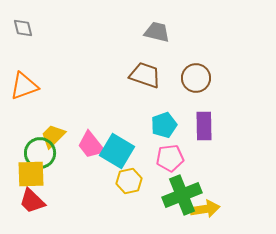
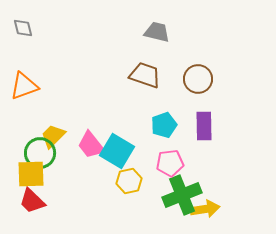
brown circle: moved 2 px right, 1 px down
pink pentagon: moved 5 px down
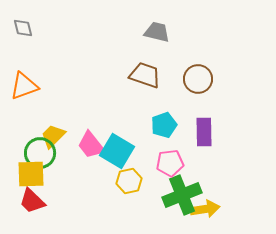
purple rectangle: moved 6 px down
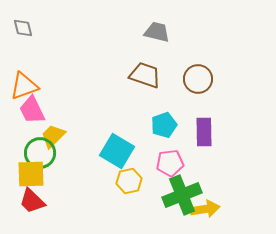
pink trapezoid: moved 59 px left, 35 px up; rotated 12 degrees clockwise
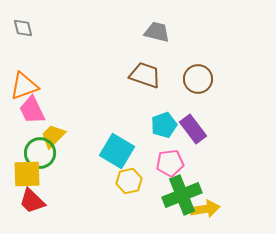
purple rectangle: moved 11 px left, 3 px up; rotated 36 degrees counterclockwise
yellow square: moved 4 px left
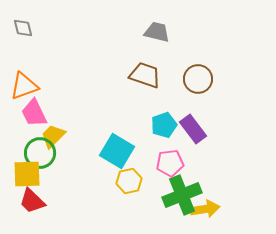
pink trapezoid: moved 2 px right, 3 px down
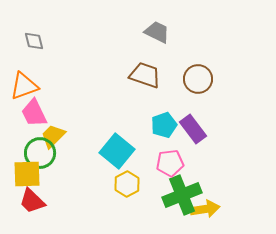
gray diamond: moved 11 px right, 13 px down
gray trapezoid: rotated 12 degrees clockwise
cyan square: rotated 8 degrees clockwise
yellow hexagon: moved 2 px left, 3 px down; rotated 15 degrees counterclockwise
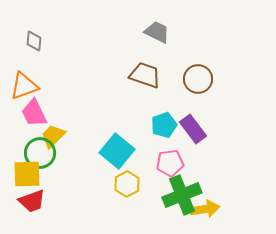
gray diamond: rotated 20 degrees clockwise
red trapezoid: rotated 64 degrees counterclockwise
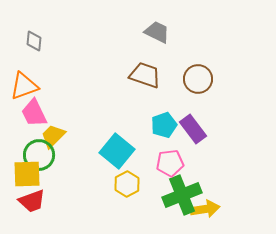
green circle: moved 1 px left, 2 px down
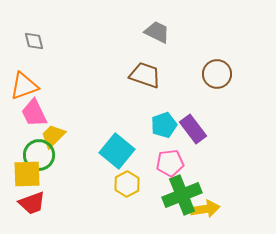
gray diamond: rotated 20 degrees counterclockwise
brown circle: moved 19 px right, 5 px up
red trapezoid: moved 2 px down
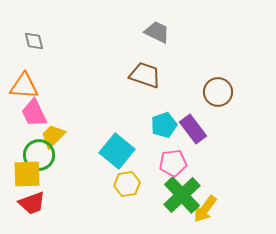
brown circle: moved 1 px right, 18 px down
orange triangle: rotated 24 degrees clockwise
pink pentagon: moved 3 px right
yellow hexagon: rotated 20 degrees clockwise
green cross: rotated 21 degrees counterclockwise
yellow arrow: rotated 136 degrees clockwise
